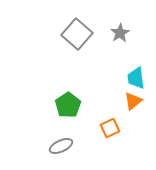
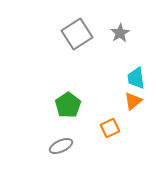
gray square: rotated 16 degrees clockwise
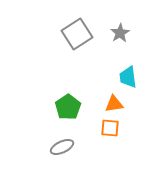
cyan trapezoid: moved 8 px left, 1 px up
orange triangle: moved 19 px left, 3 px down; rotated 30 degrees clockwise
green pentagon: moved 2 px down
orange square: rotated 30 degrees clockwise
gray ellipse: moved 1 px right, 1 px down
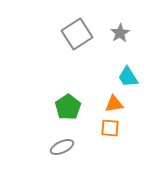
cyan trapezoid: rotated 25 degrees counterclockwise
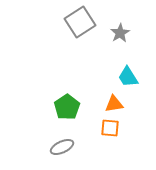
gray square: moved 3 px right, 12 px up
green pentagon: moved 1 px left
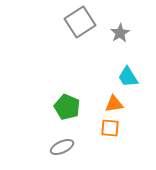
green pentagon: rotated 15 degrees counterclockwise
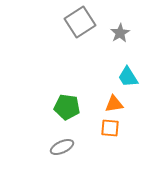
green pentagon: rotated 15 degrees counterclockwise
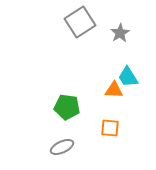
orange triangle: moved 14 px up; rotated 12 degrees clockwise
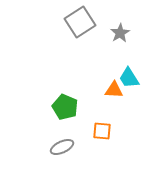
cyan trapezoid: moved 1 px right, 1 px down
green pentagon: moved 2 px left; rotated 15 degrees clockwise
orange square: moved 8 px left, 3 px down
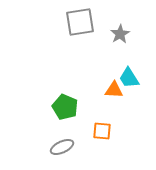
gray square: rotated 24 degrees clockwise
gray star: moved 1 px down
